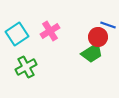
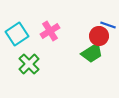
red circle: moved 1 px right, 1 px up
green cross: moved 3 px right, 3 px up; rotated 15 degrees counterclockwise
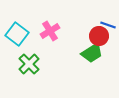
cyan square: rotated 20 degrees counterclockwise
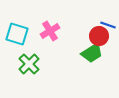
cyan square: rotated 20 degrees counterclockwise
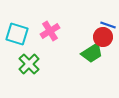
red circle: moved 4 px right, 1 px down
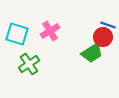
green cross: rotated 10 degrees clockwise
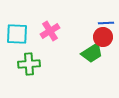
blue line: moved 2 px left, 2 px up; rotated 21 degrees counterclockwise
cyan square: rotated 15 degrees counterclockwise
green cross: rotated 30 degrees clockwise
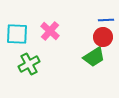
blue line: moved 3 px up
pink cross: rotated 18 degrees counterclockwise
green trapezoid: moved 2 px right, 4 px down
green cross: rotated 25 degrees counterclockwise
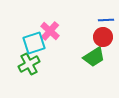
cyan square: moved 17 px right, 9 px down; rotated 20 degrees counterclockwise
